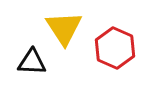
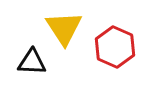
red hexagon: moved 1 px up
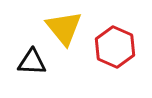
yellow triangle: rotated 6 degrees counterclockwise
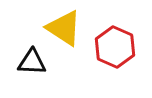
yellow triangle: rotated 18 degrees counterclockwise
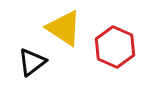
black triangle: rotated 40 degrees counterclockwise
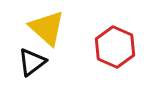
yellow triangle: moved 17 px left; rotated 9 degrees clockwise
